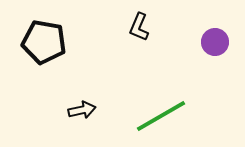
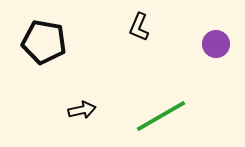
purple circle: moved 1 px right, 2 px down
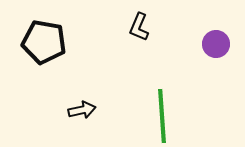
green line: moved 1 px right; rotated 64 degrees counterclockwise
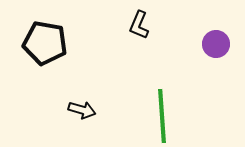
black L-shape: moved 2 px up
black pentagon: moved 1 px right, 1 px down
black arrow: rotated 28 degrees clockwise
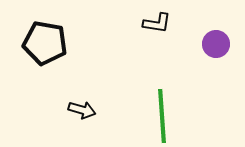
black L-shape: moved 18 px right, 2 px up; rotated 104 degrees counterclockwise
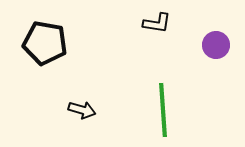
purple circle: moved 1 px down
green line: moved 1 px right, 6 px up
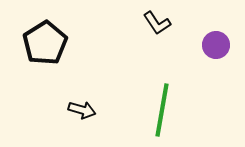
black L-shape: rotated 48 degrees clockwise
black pentagon: rotated 30 degrees clockwise
green line: moved 1 px left; rotated 14 degrees clockwise
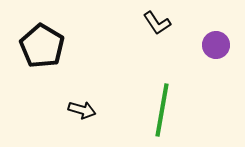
black pentagon: moved 3 px left, 3 px down; rotated 9 degrees counterclockwise
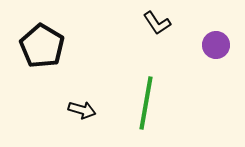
green line: moved 16 px left, 7 px up
